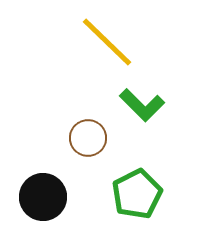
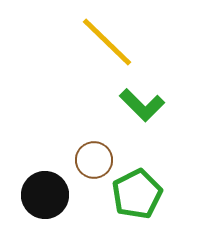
brown circle: moved 6 px right, 22 px down
black circle: moved 2 px right, 2 px up
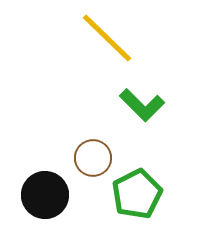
yellow line: moved 4 px up
brown circle: moved 1 px left, 2 px up
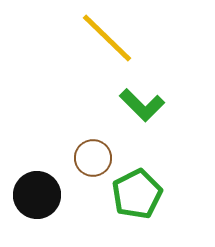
black circle: moved 8 px left
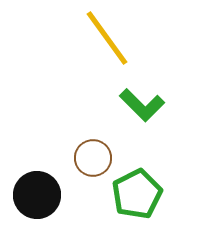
yellow line: rotated 10 degrees clockwise
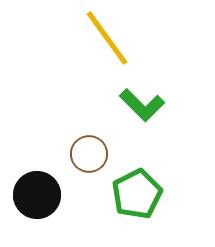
brown circle: moved 4 px left, 4 px up
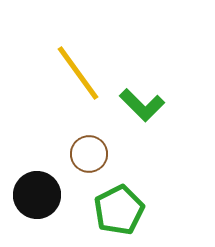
yellow line: moved 29 px left, 35 px down
green pentagon: moved 18 px left, 16 px down
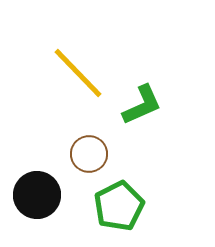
yellow line: rotated 8 degrees counterclockwise
green L-shape: rotated 69 degrees counterclockwise
green pentagon: moved 4 px up
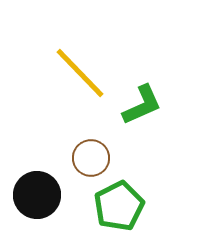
yellow line: moved 2 px right
brown circle: moved 2 px right, 4 px down
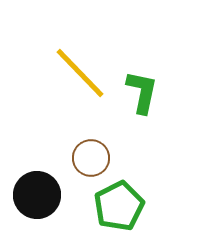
green L-shape: moved 13 px up; rotated 54 degrees counterclockwise
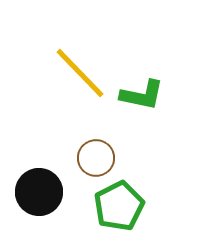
green L-shape: moved 3 px down; rotated 90 degrees clockwise
brown circle: moved 5 px right
black circle: moved 2 px right, 3 px up
